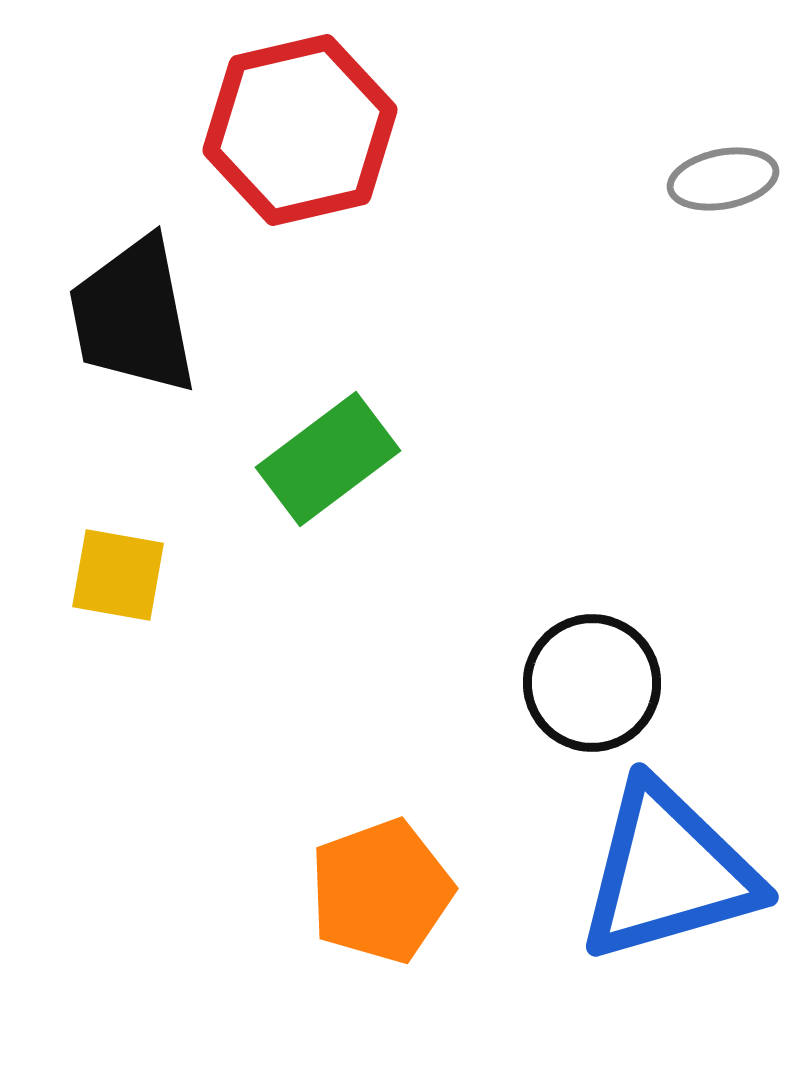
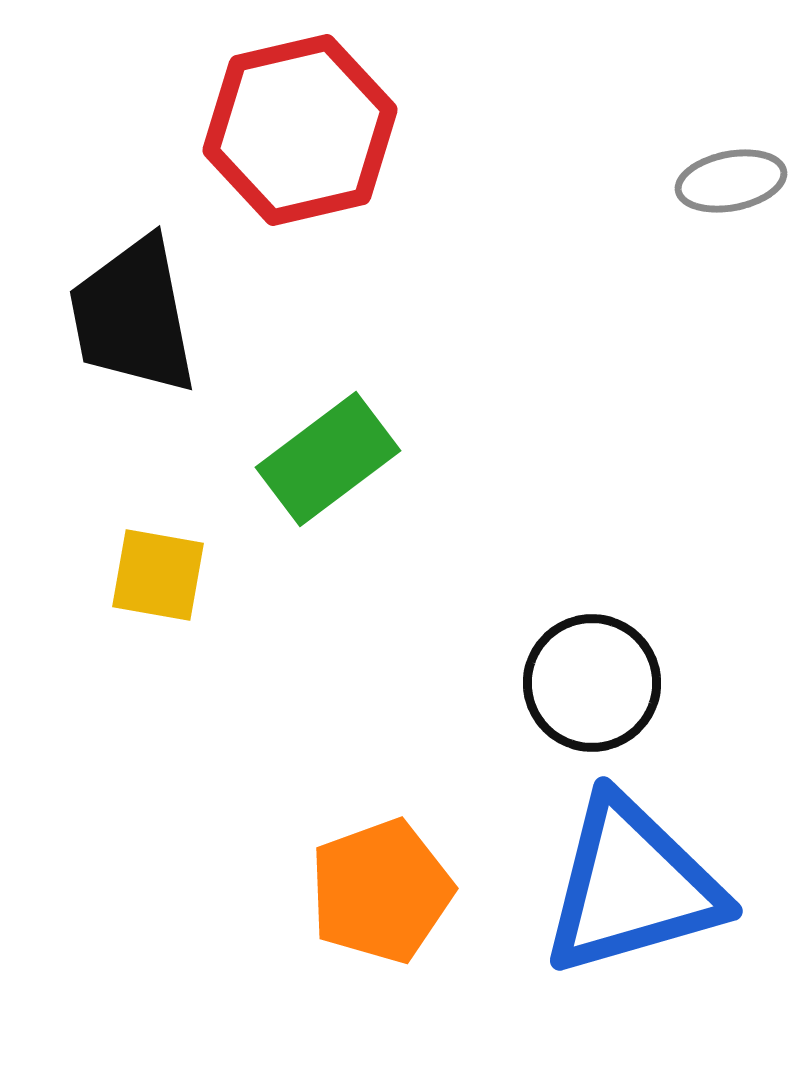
gray ellipse: moved 8 px right, 2 px down
yellow square: moved 40 px right
blue triangle: moved 36 px left, 14 px down
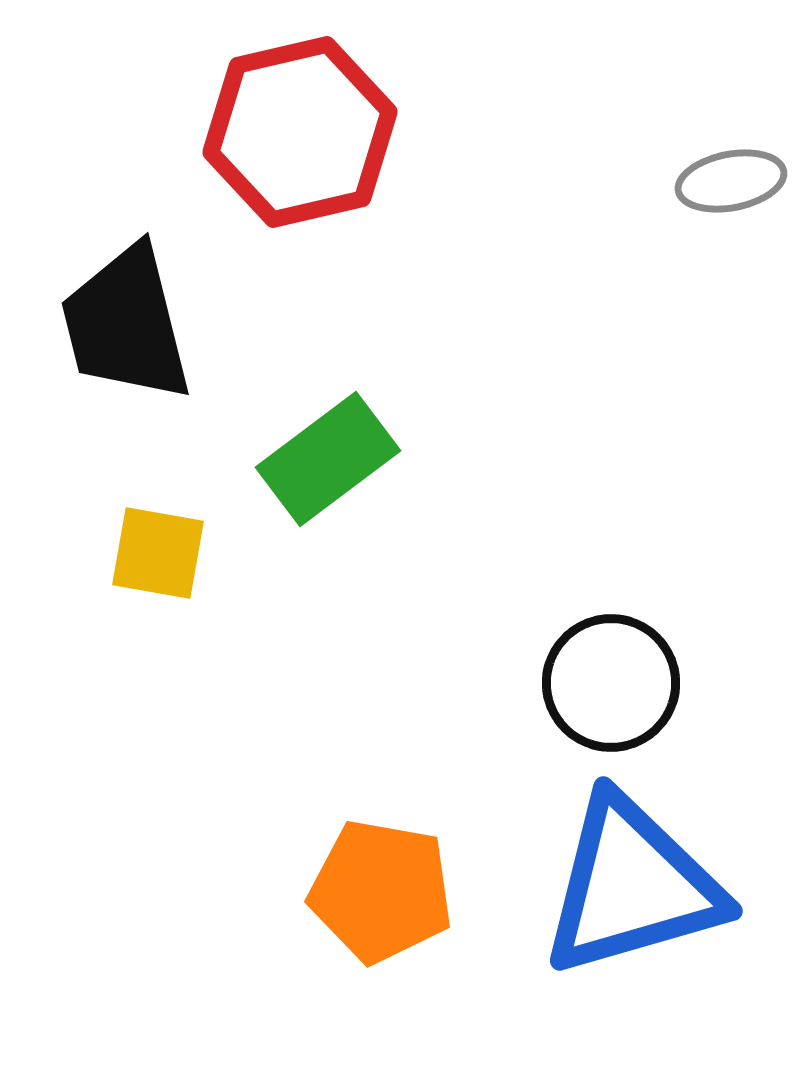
red hexagon: moved 2 px down
black trapezoid: moved 7 px left, 8 px down; rotated 3 degrees counterclockwise
yellow square: moved 22 px up
black circle: moved 19 px right
orange pentagon: rotated 30 degrees clockwise
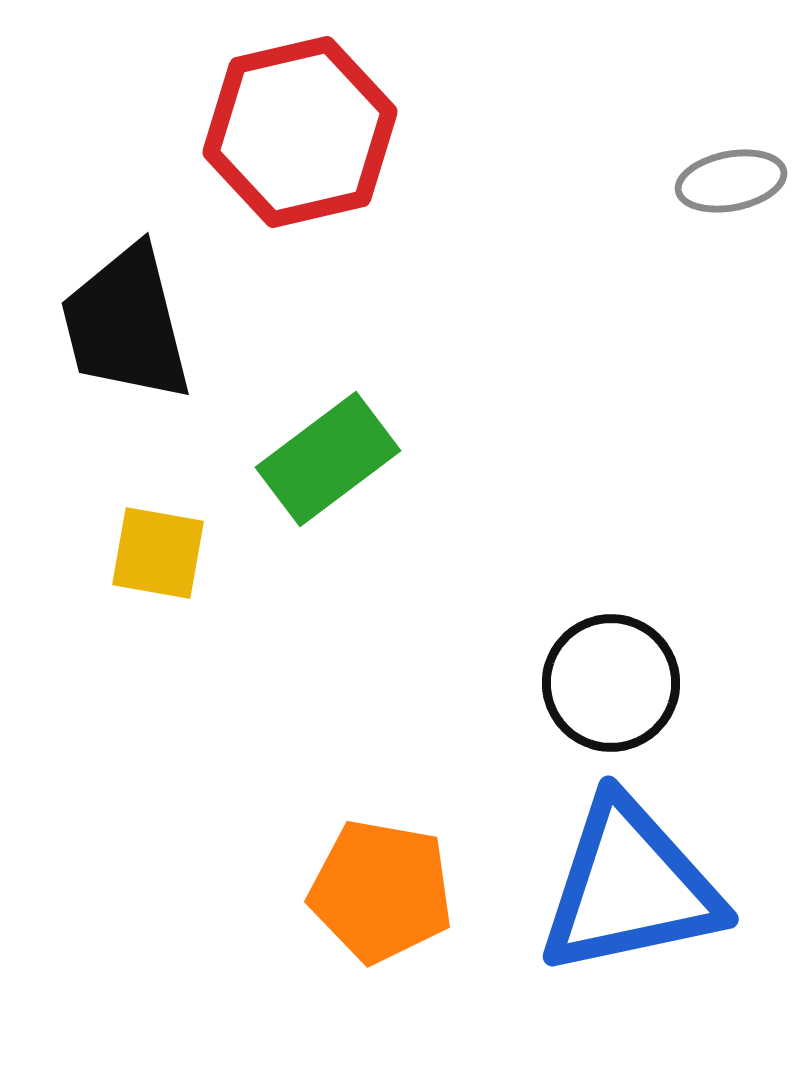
blue triangle: moved 2 px left, 1 px down; rotated 4 degrees clockwise
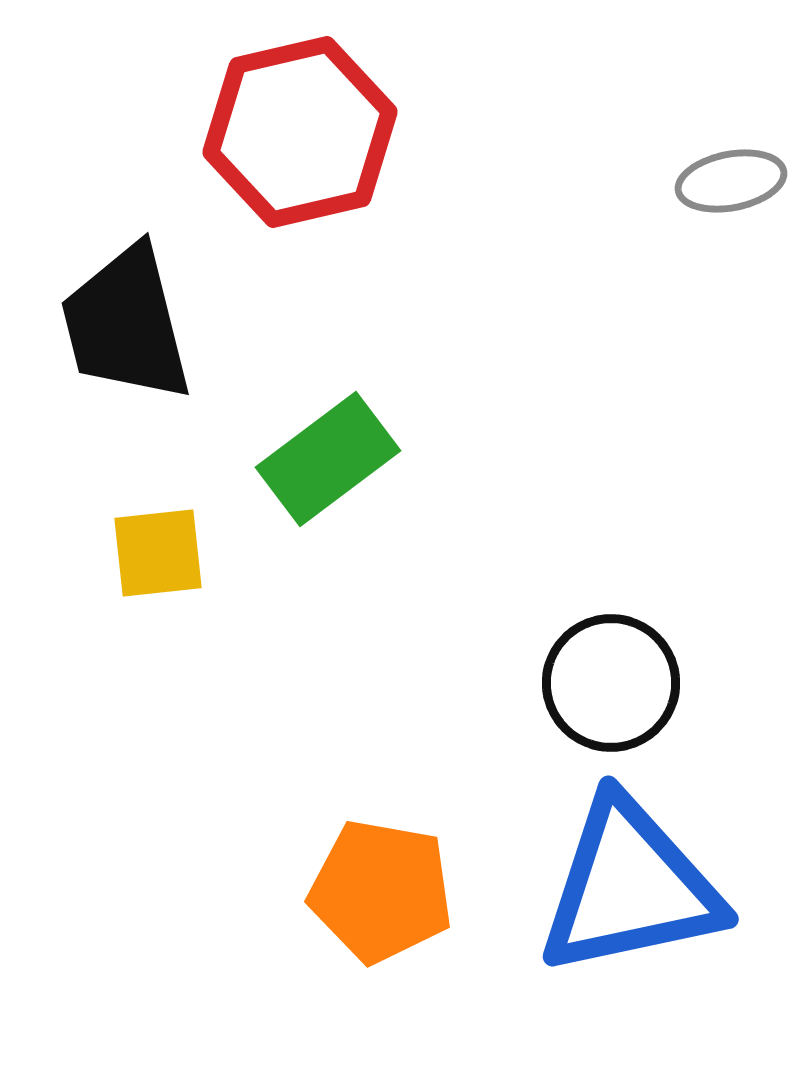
yellow square: rotated 16 degrees counterclockwise
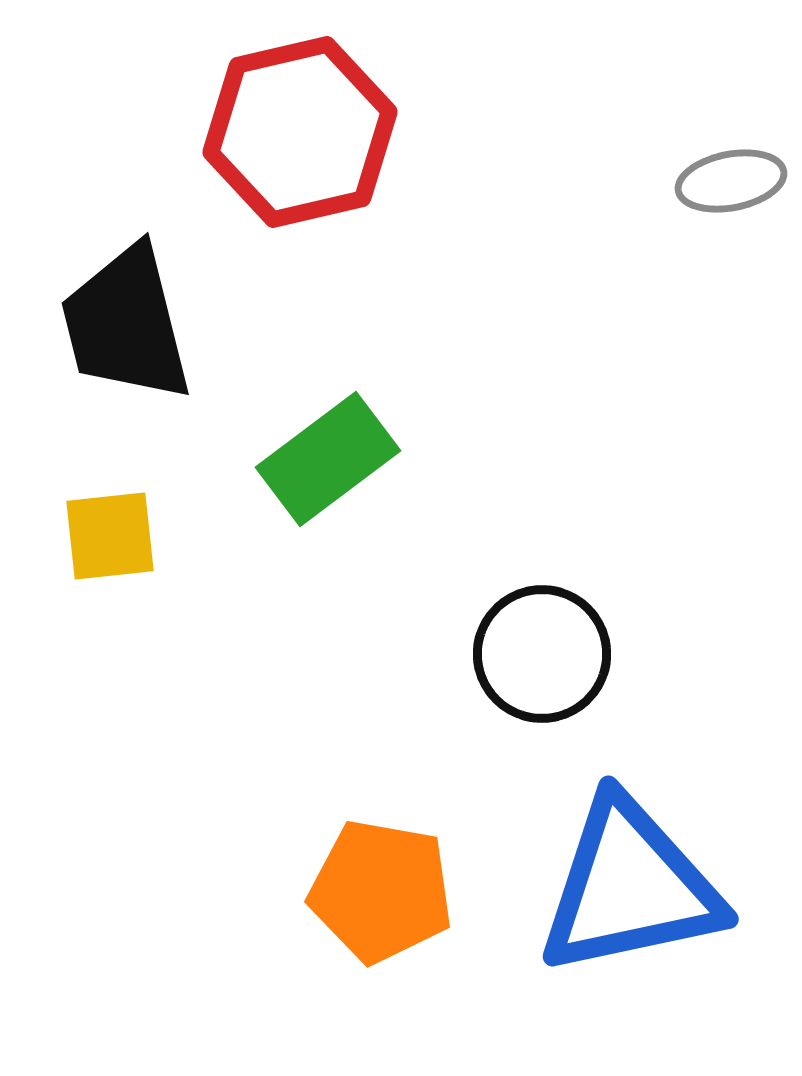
yellow square: moved 48 px left, 17 px up
black circle: moved 69 px left, 29 px up
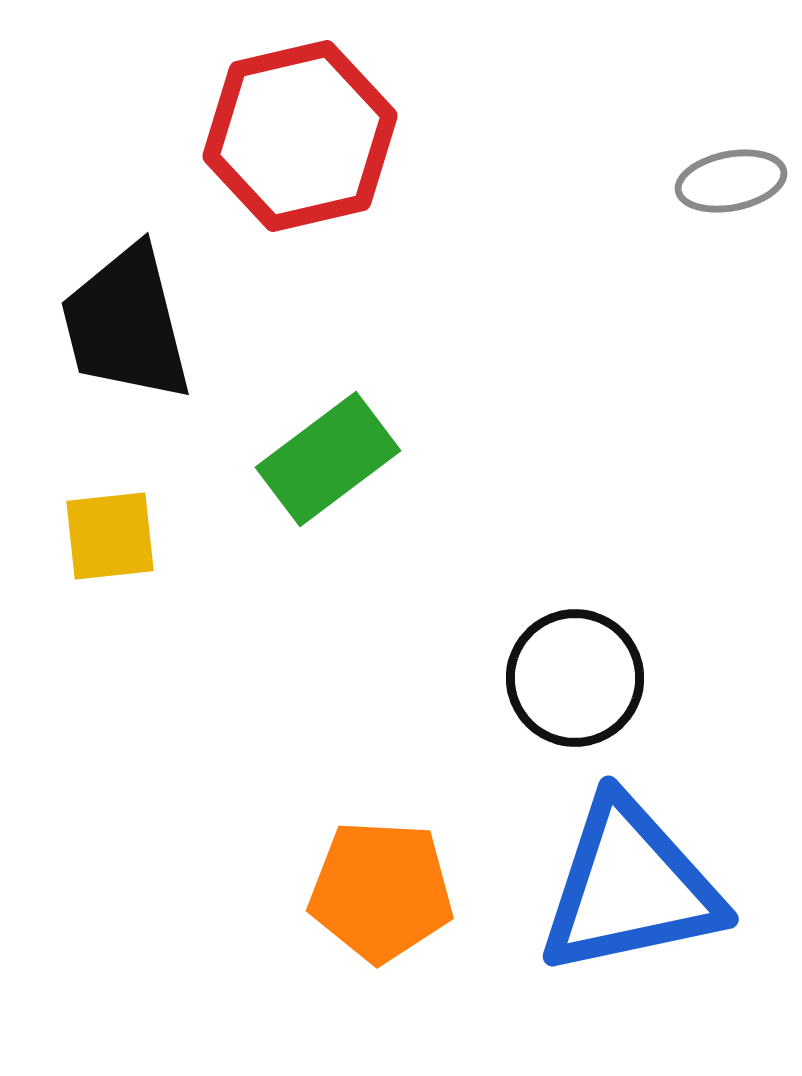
red hexagon: moved 4 px down
black circle: moved 33 px right, 24 px down
orange pentagon: rotated 7 degrees counterclockwise
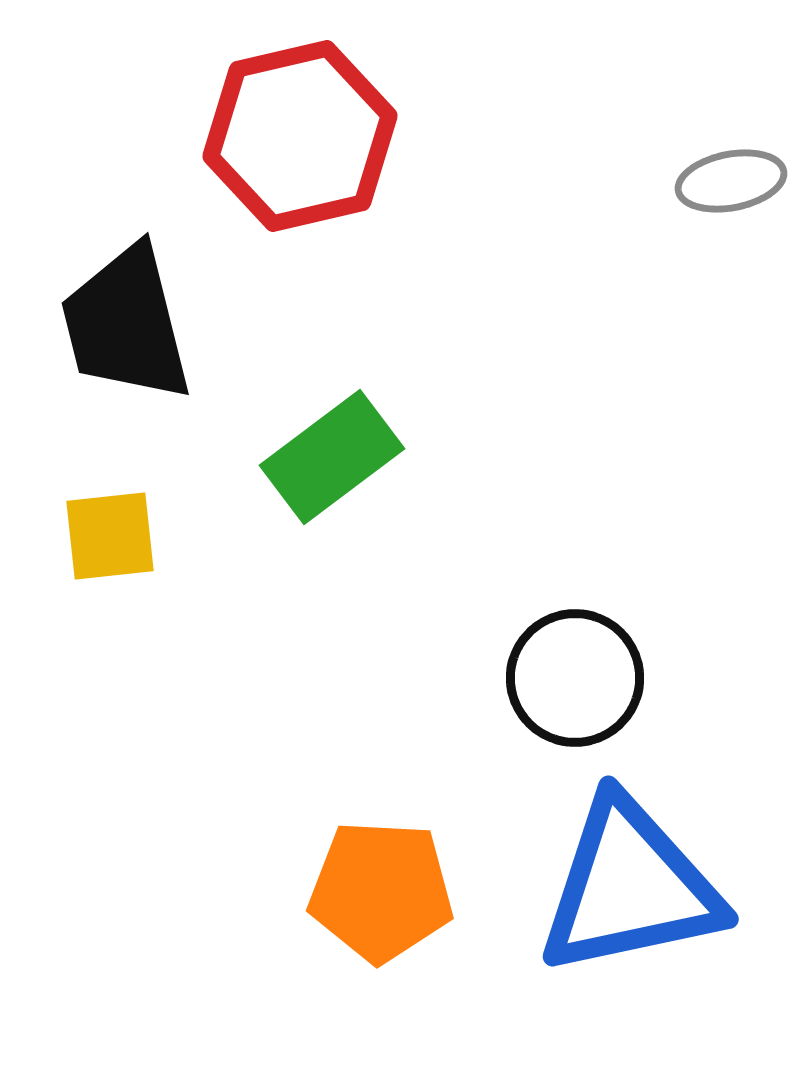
green rectangle: moved 4 px right, 2 px up
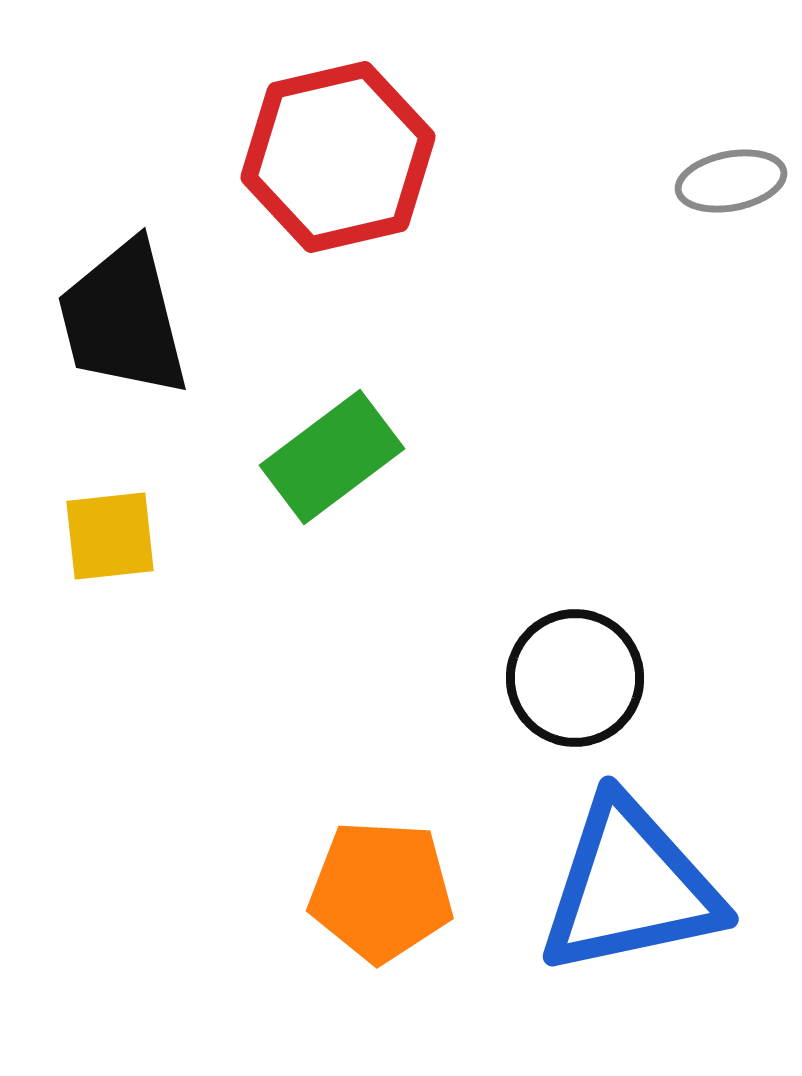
red hexagon: moved 38 px right, 21 px down
black trapezoid: moved 3 px left, 5 px up
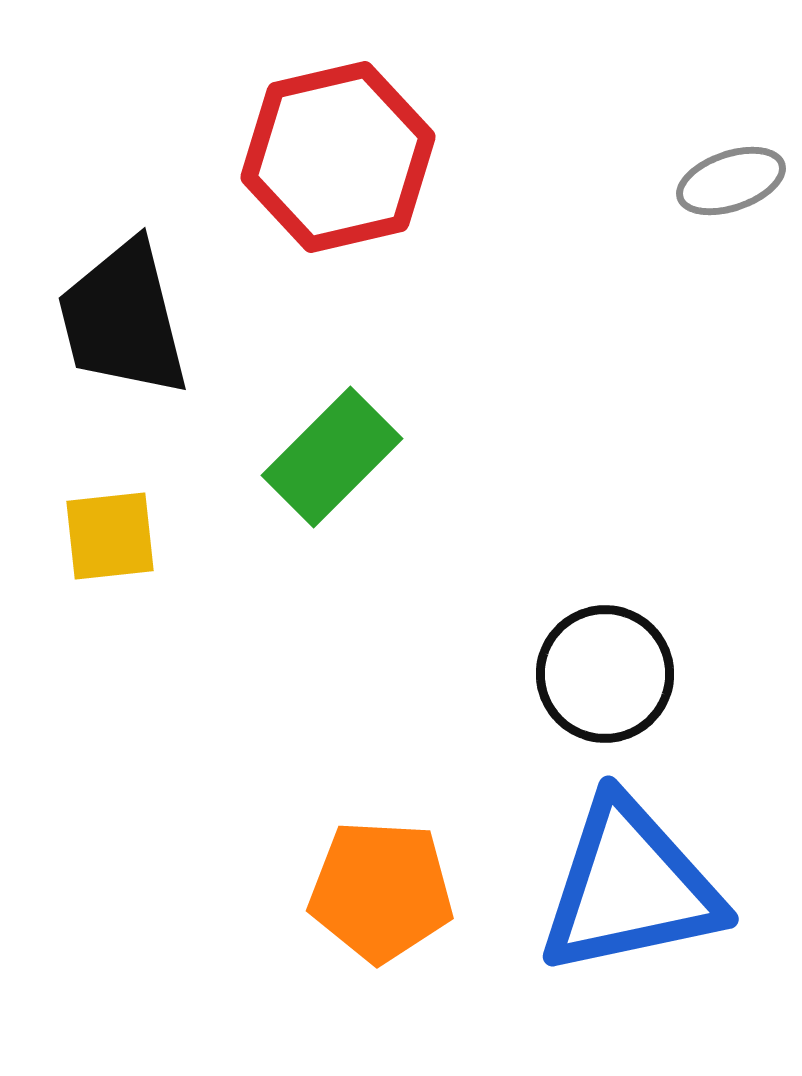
gray ellipse: rotated 8 degrees counterclockwise
green rectangle: rotated 8 degrees counterclockwise
black circle: moved 30 px right, 4 px up
